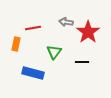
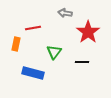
gray arrow: moved 1 px left, 9 px up
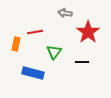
red line: moved 2 px right, 4 px down
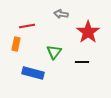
gray arrow: moved 4 px left, 1 px down
red line: moved 8 px left, 6 px up
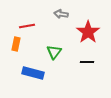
black line: moved 5 px right
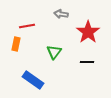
blue rectangle: moved 7 px down; rotated 20 degrees clockwise
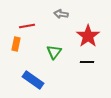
red star: moved 4 px down
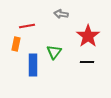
blue rectangle: moved 15 px up; rotated 55 degrees clockwise
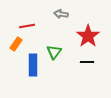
orange rectangle: rotated 24 degrees clockwise
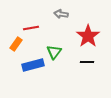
red line: moved 4 px right, 2 px down
blue rectangle: rotated 75 degrees clockwise
